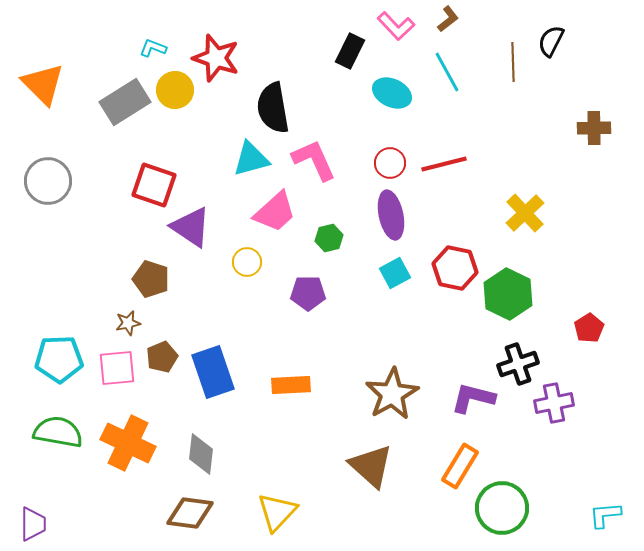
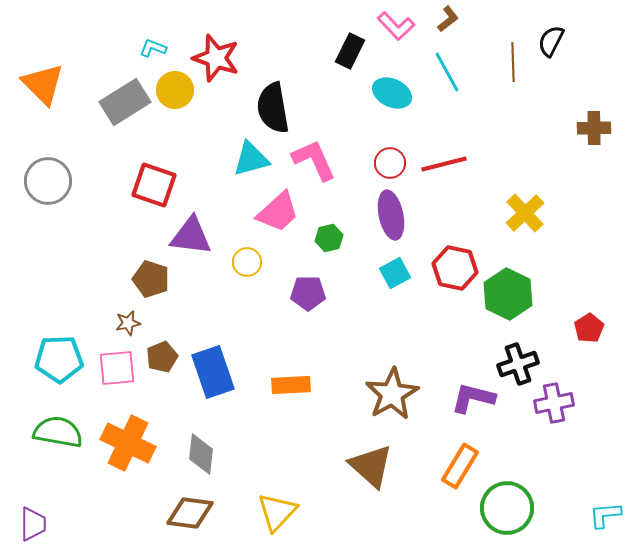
pink trapezoid at (275, 212): moved 3 px right
purple triangle at (191, 227): moved 9 px down; rotated 27 degrees counterclockwise
green circle at (502, 508): moved 5 px right
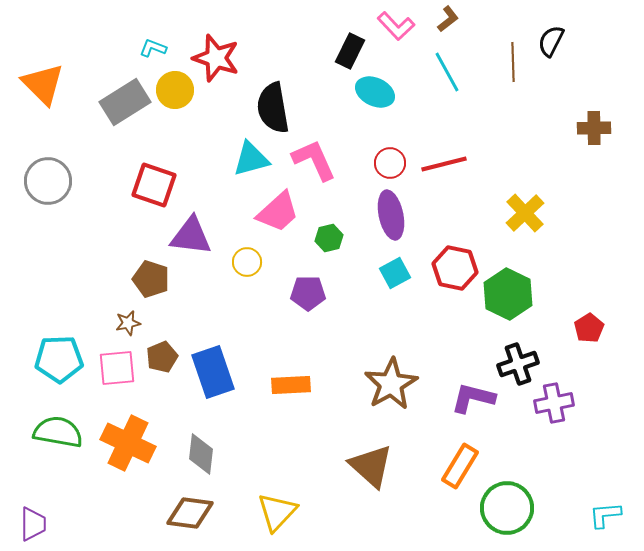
cyan ellipse at (392, 93): moved 17 px left, 1 px up
brown star at (392, 394): moved 1 px left, 10 px up
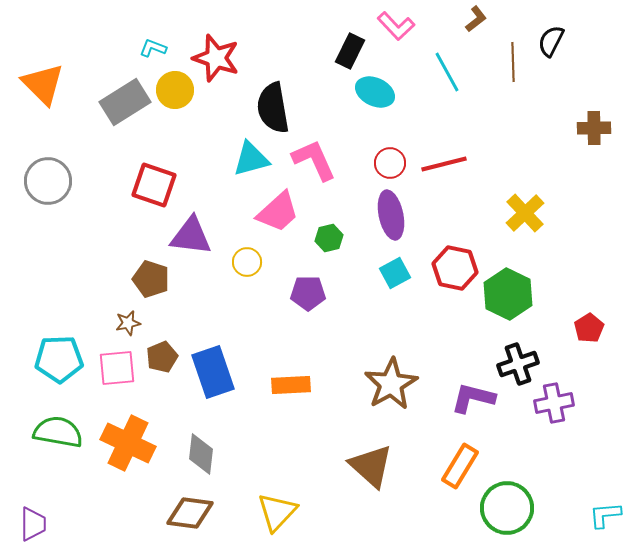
brown L-shape at (448, 19): moved 28 px right
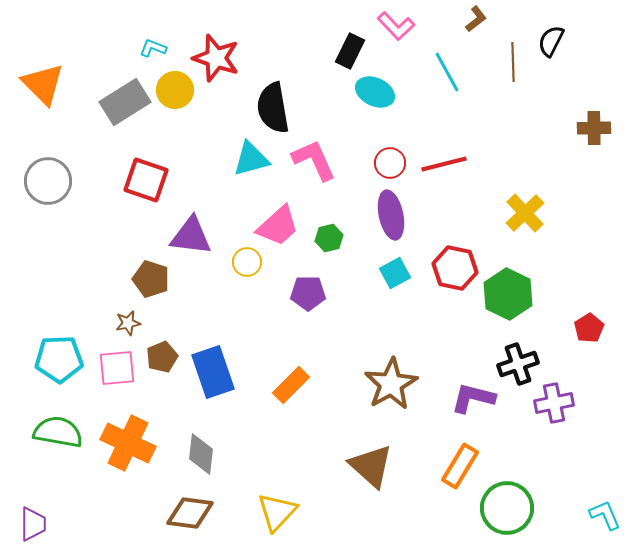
red square at (154, 185): moved 8 px left, 5 px up
pink trapezoid at (278, 212): moved 14 px down
orange rectangle at (291, 385): rotated 42 degrees counterclockwise
cyan L-shape at (605, 515): rotated 72 degrees clockwise
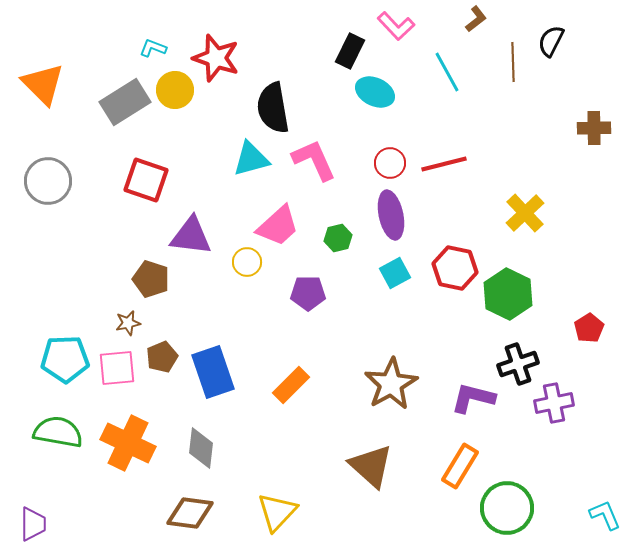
green hexagon at (329, 238): moved 9 px right
cyan pentagon at (59, 359): moved 6 px right
gray diamond at (201, 454): moved 6 px up
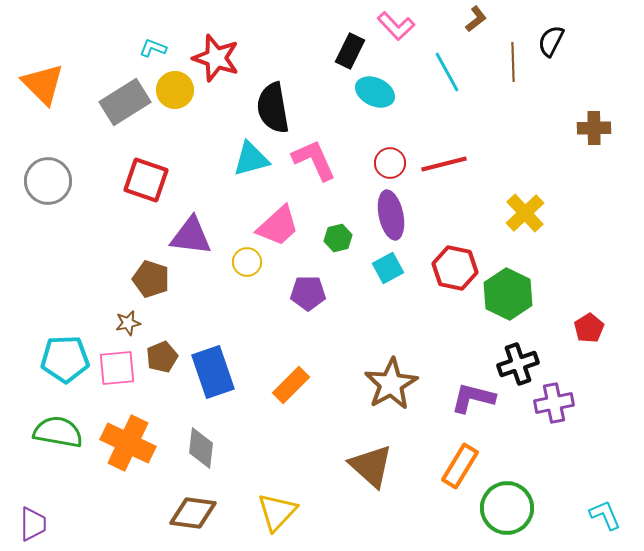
cyan square at (395, 273): moved 7 px left, 5 px up
brown diamond at (190, 513): moved 3 px right
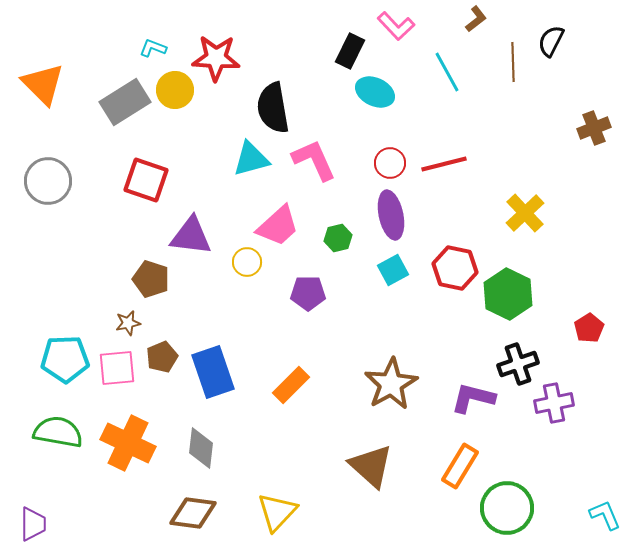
red star at (216, 58): rotated 15 degrees counterclockwise
brown cross at (594, 128): rotated 20 degrees counterclockwise
cyan square at (388, 268): moved 5 px right, 2 px down
